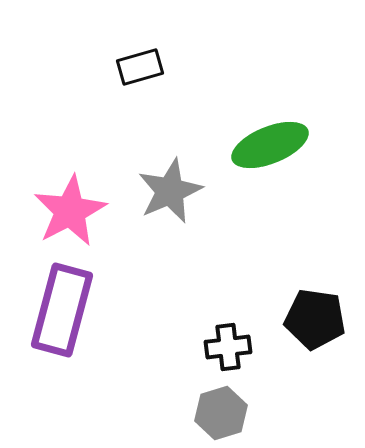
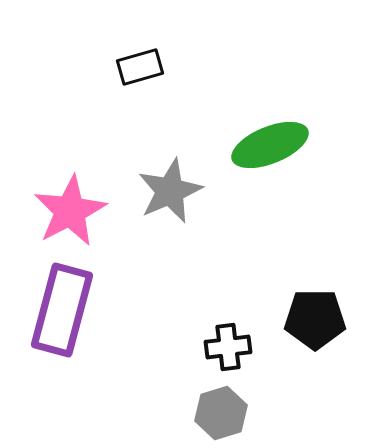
black pentagon: rotated 8 degrees counterclockwise
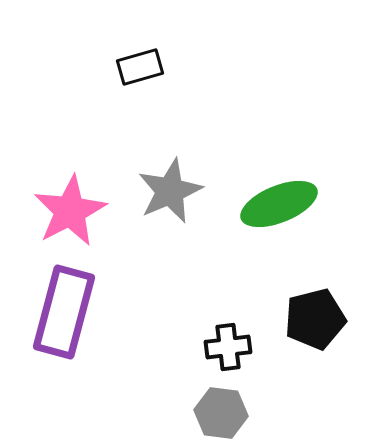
green ellipse: moved 9 px right, 59 px down
purple rectangle: moved 2 px right, 2 px down
black pentagon: rotated 14 degrees counterclockwise
gray hexagon: rotated 24 degrees clockwise
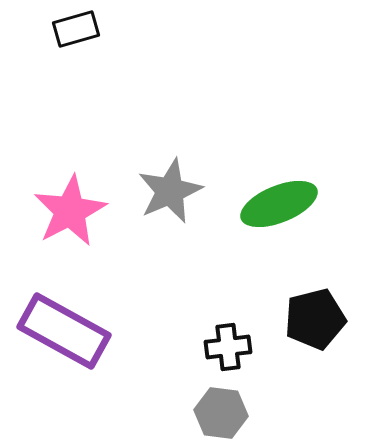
black rectangle: moved 64 px left, 38 px up
purple rectangle: moved 19 px down; rotated 76 degrees counterclockwise
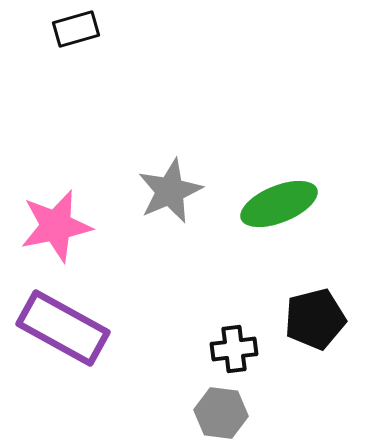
pink star: moved 14 px left, 15 px down; rotated 16 degrees clockwise
purple rectangle: moved 1 px left, 3 px up
black cross: moved 6 px right, 2 px down
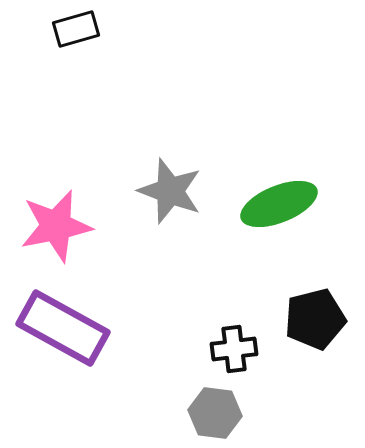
gray star: rotated 28 degrees counterclockwise
gray hexagon: moved 6 px left
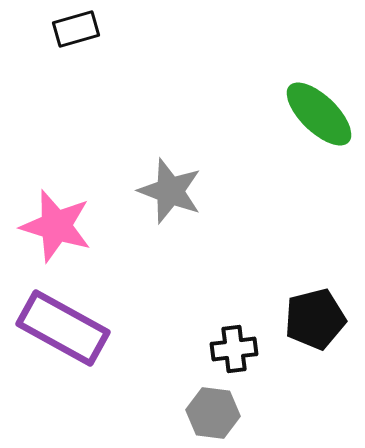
green ellipse: moved 40 px right, 90 px up; rotated 66 degrees clockwise
pink star: rotated 28 degrees clockwise
gray hexagon: moved 2 px left
